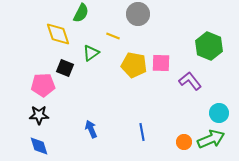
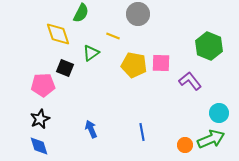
black star: moved 1 px right, 4 px down; rotated 24 degrees counterclockwise
orange circle: moved 1 px right, 3 px down
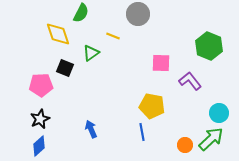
yellow pentagon: moved 18 px right, 41 px down
pink pentagon: moved 2 px left
green arrow: rotated 20 degrees counterclockwise
blue diamond: rotated 65 degrees clockwise
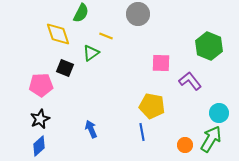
yellow line: moved 7 px left
green arrow: rotated 16 degrees counterclockwise
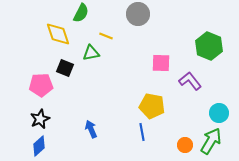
green triangle: rotated 24 degrees clockwise
green arrow: moved 2 px down
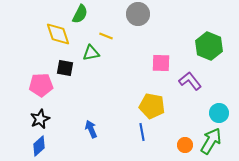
green semicircle: moved 1 px left, 1 px down
black square: rotated 12 degrees counterclockwise
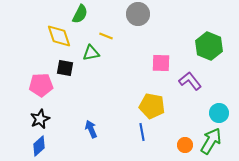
yellow diamond: moved 1 px right, 2 px down
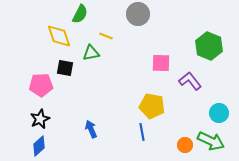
green arrow: rotated 84 degrees clockwise
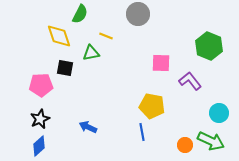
blue arrow: moved 3 px left, 2 px up; rotated 42 degrees counterclockwise
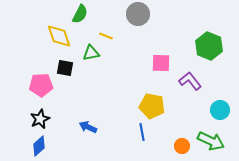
cyan circle: moved 1 px right, 3 px up
orange circle: moved 3 px left, 1 px down
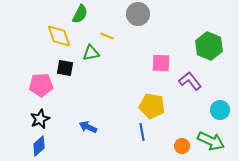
yellow line: moved 1 px right
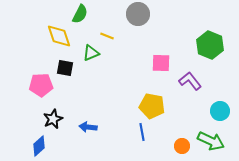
green hexagon: moved 1 px right, 1 px up
green triangle: rotated 12 degrees counterclockwise
cyan circle: moved 1 px down
black star: moved 13 px right
blue arrow: rotated 18 degrees counterclockwise
